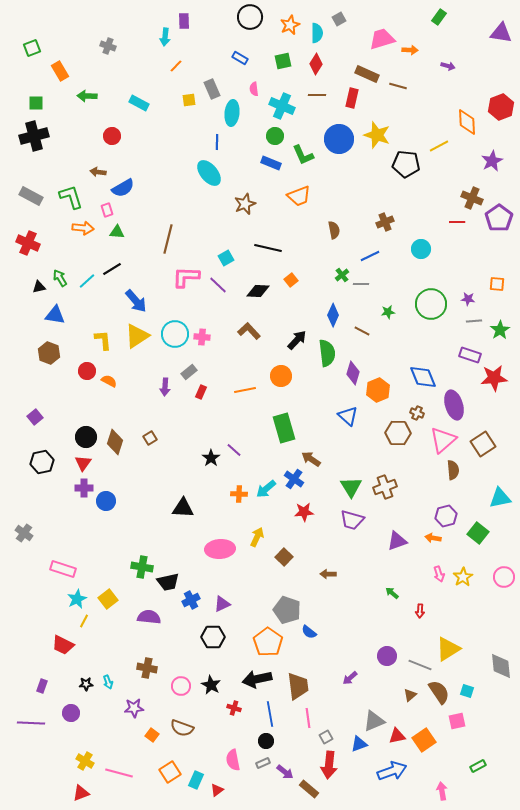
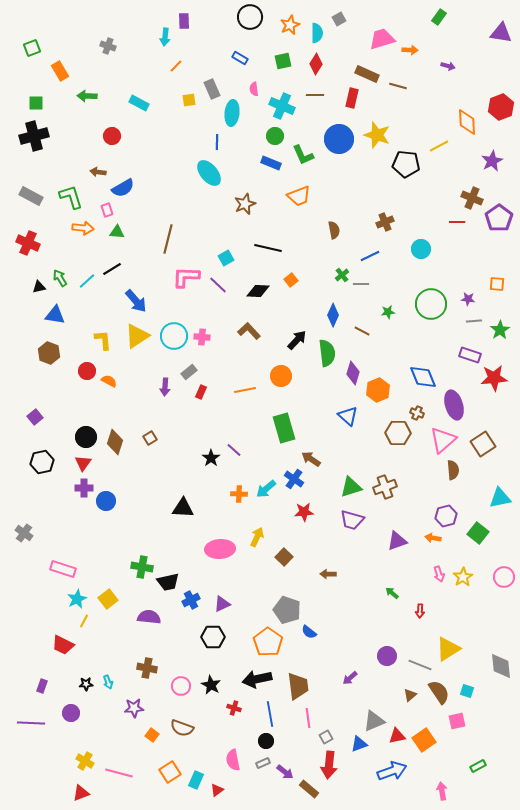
brown line at (317, 95): moved 2 px left
cyan circle at (175, 334): moved 1 px left, 2 px down
green triangle at (351, 487): rotated 45 degrees clockwise
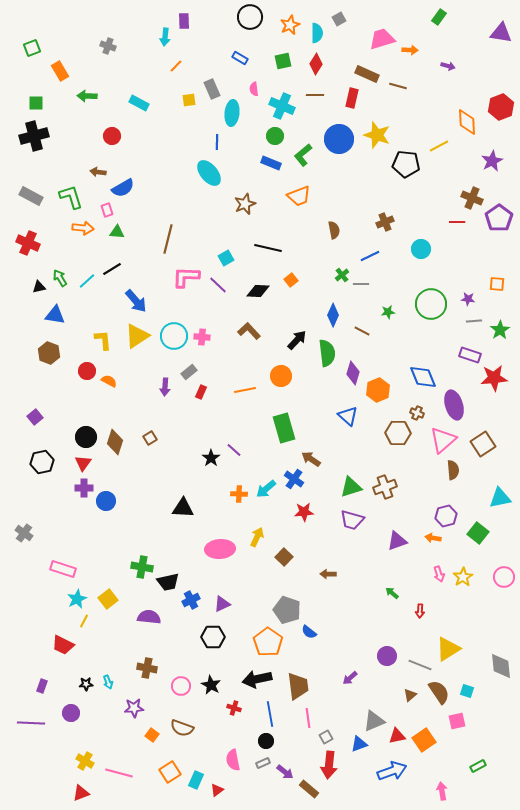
green L-shape at (303, 155): rotated 75 degrees clockwise
